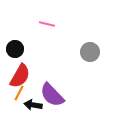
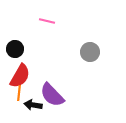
pink line: moved 3 px up
orange line: rotated 21 degrees counterclockwise
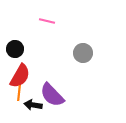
gray circle: moved 7 px left, 1 px down
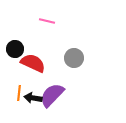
gray circle: moved 9 px left, 5 px down
red semicircle: moved 13 px right, 13 px up; rotated 95 degrees counterclockwise
purple semicircle: rotated 88 degrees clockwise
black arrow: moved 7 px up
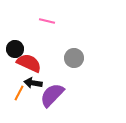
red semicircle: moved 4 px left
orange line: rotated 21 degrees clockwise
black arrow: moved 15 px up
